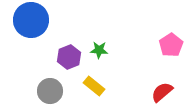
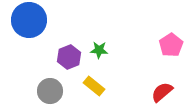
blue circle: moved 2 px left
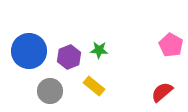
blue circle: moved 31 px down
pink pentagon: rotated 10 degrees counterclockwise
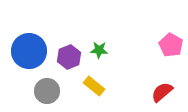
gray circle: moved 3 px left
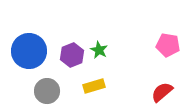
pink pentagon: moved 3 px left; rotated 20 degrees counterclockwise
green star: rotated 24 degrees clockwise
purple hexagon: moved 3 px right, 2 px up
yellow rectangle: rotated 55 degrees counterclockwise
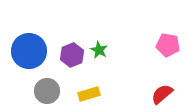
yellow rectangle: moved 5 px left, 8 px down
red semicircle: moved 2 px down
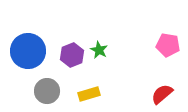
blue circle: moved 1 px left
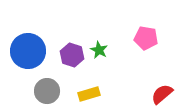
pink pentagon: moved 22 px left, 7 px up
purple hexagon: rotated 20 degrees counterclockwise
